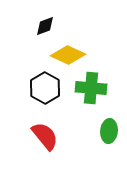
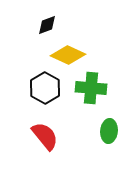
black diamond: moved 2 px right, 1 px up
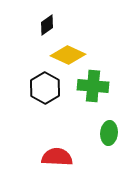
black diamond: rotated 15 degrees counterclockwise
green cross: moved 2 px right, 2 px up
green ellipse: moved 2 px down
red semicircle: moved 12 px right, 21 px down; rotated 48 degrees counterclockwise
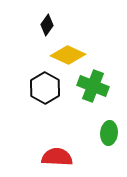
black diamond: rotated 20 degrees counterclockwise
green cross: rotated 16 degrees clockwise
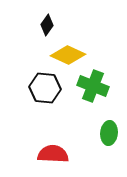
black hexagon: rotated 24 degrees counterclockwise
red semicircle: moved 4 px left, 3 px up
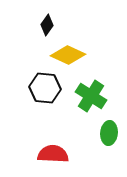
green cross: moved 2 px left, 10 px down; rotated 12 degrees clockwise
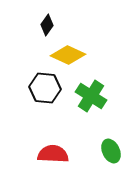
green ellipse: moved 2 px right, 18 px down; rotated 30 degrees counterclockwise
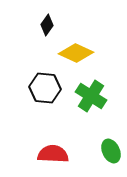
yellow diamond: moved 8 px right, 2 px up
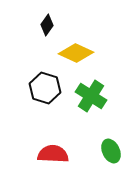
black hexagon: rotated 12 degrees clockwise
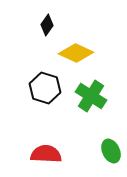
red semicircle: moved 7 px left
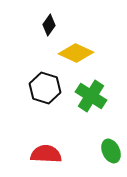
black diamond: moved 2 px right
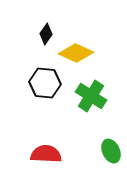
black diamond: moved 3 px left, 9 px down
black hexagon: moved 5 px up; rotated 12 degrees counterclockwise
